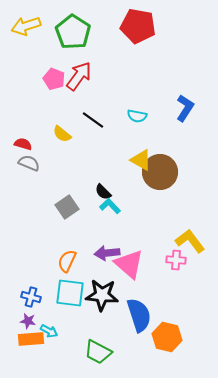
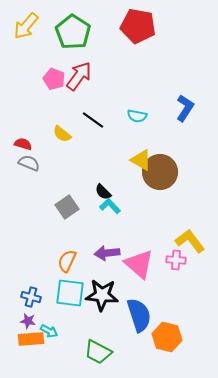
yellow arrow: rotated 32 degrees counterclockwise
pink triangle: moved 10 px right
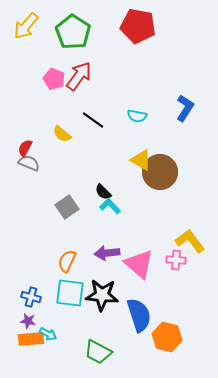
red semicircle: moved 2 px right, 4 px down; rotated 78 degrees counterclockwise
cyan arrow: moved 1 px left, 3 px down
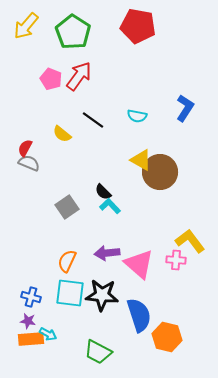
pink pentagon: moved 3 px left
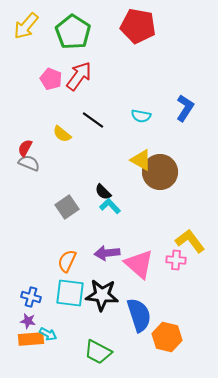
cyan semicircle: moved 4 px right
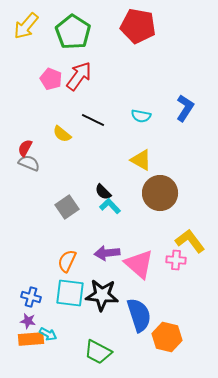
black line: rotated 10 degrees counterclockwise
brown circle: moved 21 px down
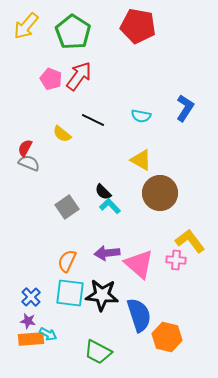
blue cross: rotated 30 degrees clockwise
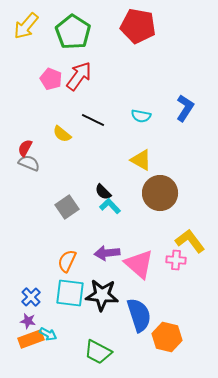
orange rectangle: rotated 15 degrees counterclockwise
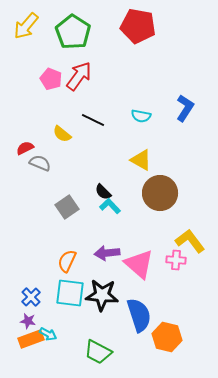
red semicircle: rotated 36 degrees clockwise
gray semicircle: moved 11 px right
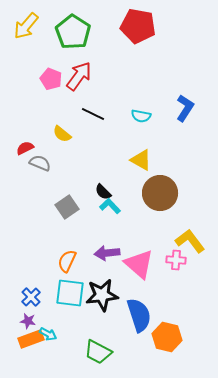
black line: moved 6 px up
black star: rotated 12 degrees counterclockwise
